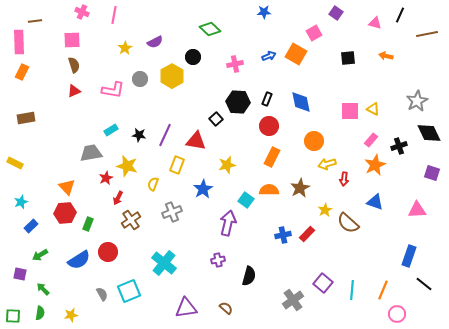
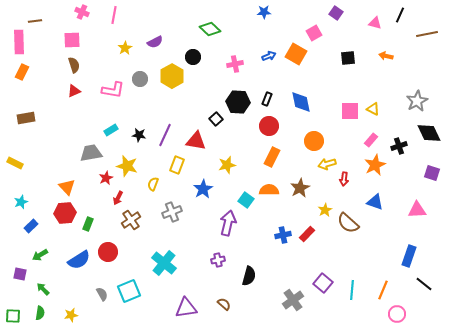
brown semicircle at (226, 308): moved 2 px left, 4 px up
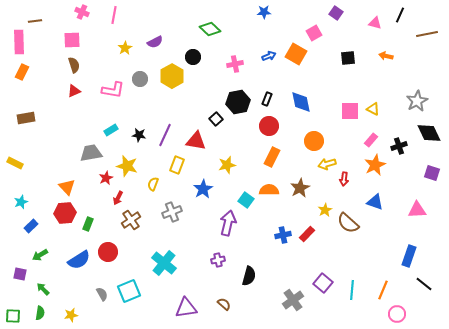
black hexagon at (238, 102): rotated 15 degrees counterclockwise
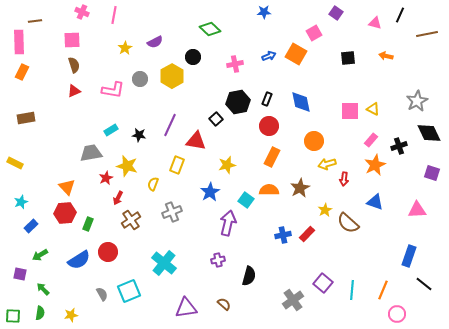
purple line at (165, 135): moved 5 px right, 10 px up
blue star at (203, 189): moved 7 px right, 3 px down
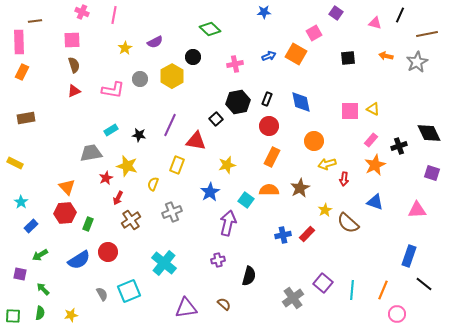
gray star at (417, 101): moved 39 px up
cyan star at (21, 202): rotated 16 degrees counterclockwise
gray cross at (293, 300): moved 2 px up
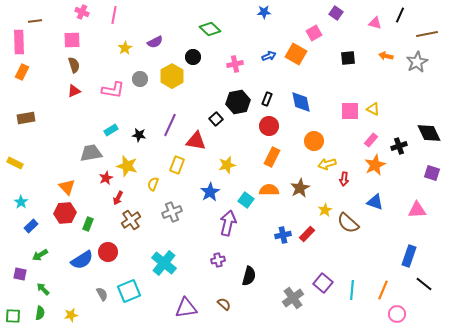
blue semicircle at (79, 260): moved 3 px right
